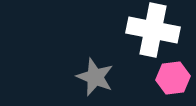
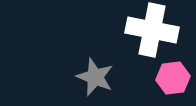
white cross: moved 1 px left
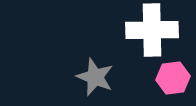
white cross: rotated 12 degrees counterclockwise
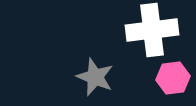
white cross: rotated 6 degrees counterclockwise
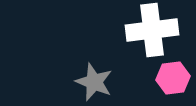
gray star: moved 1 px left, 5 px down
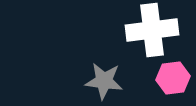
gray star: moved 10 px right, 1 px up; rotated 15 degrees counterclockwise
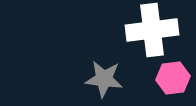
gray star: moved 2 px up
